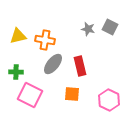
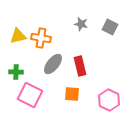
gray star: moved 7 px left, 5 px up
orange cross: moved 4 px left, 2 px up
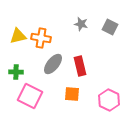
pink square: moved 1 px down
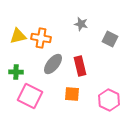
gray square: moved 12 px down
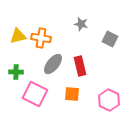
pink square: moved 5 px right, 2 px up
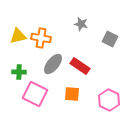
red rectangle: rotated 42 degrees counterclockwise
green cross: moved 3 px right
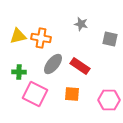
gray square: rotated 14 degrees counterclockwise
pink hexagon: rotated 25 degrees counterclockwise
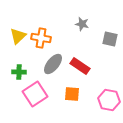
gray star: moved 1 px right
yellow triangle: rotated 30 degrees counterclockwise
pink square: rotated 30 degrees clockwise
pink hexagon: rotated 10 degrees clockwise
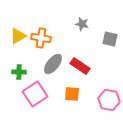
yellow triangle: rotated 12 degrees clockwise
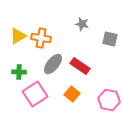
orange square: rotated 35 degrees clockwise
